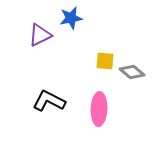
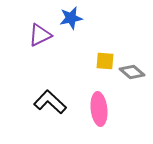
black L-shape: moved 1 px right, 1 px down; rotated 16 degrees clockwise
pink ellipse: rotated 8 degrees counterclockwise
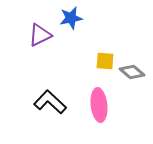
pink ellipse: moved 4 px up
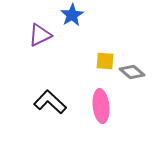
blue star: moved 1 px right, 3 px up; rotated 20 degrees counterclockwise
pink ellipse: moved 2 px right, 1 px down
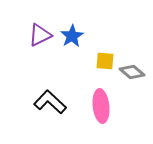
blue star: moved 21 px down
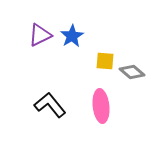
black L-shape: moved 3 px down; rotated 8 degrees clockwise
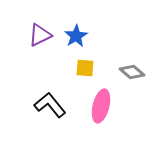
blue star: moved 4 px right
yellow square: moved 20 px left, 7 px down
pink ellipse: rotated 20 degrees clockwise
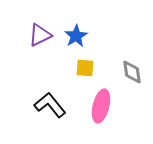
gray diamond: rotated 40 degrees clockwise
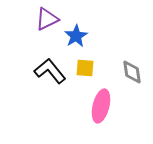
purple triangle: moved 7 px right, 16 px up
black L-shape: moved 34 px up
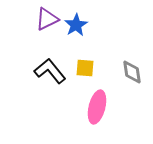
blue star: moved 11 px up
pink ellipse: moved 4 px left, 1 px down
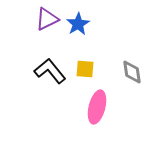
blue star: moved 2 px right, 1 px up
yellow square: moved 1 px down
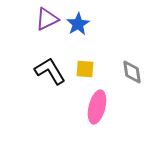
black L-shape: rotated 8 degrees clockwise
